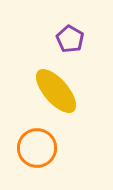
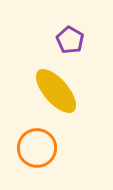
purple pentagon: moved 1 px down
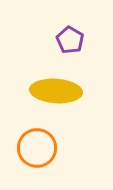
yellow ellipse: rotated 45 degrees counterclockwise
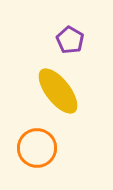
yellow ellipse: moved 2 px right; rotated 48 degrees clockwise
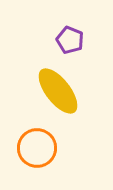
purple pentagon: rotated 8 degrees counterclockwise
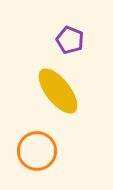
orange circle: moved 3 px down
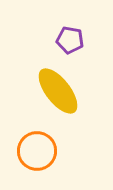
purple pentagon: rotated 12 degrees counterclockwise
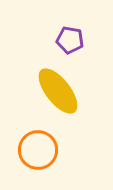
orange circle: moved 1 px right, 1 px up
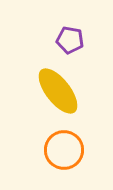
orange circle: moved 26 px right
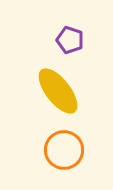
purple pentagon: rotated 8 degrees clockwise
